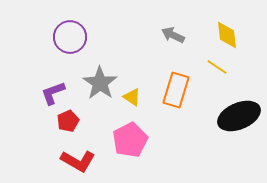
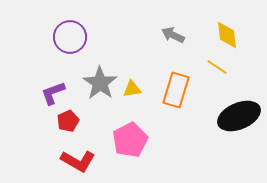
yellow triangle: moved 8 px up; rotated 42 degrees counterclockwise
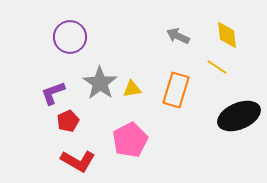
gray arrow: moved 5 px right, 1 px down
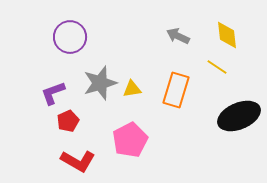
gray star: rotated 20 degrees clockwise
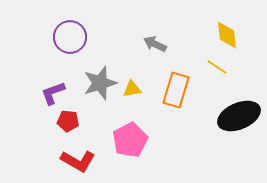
gray arrow: moved 23 px left, 8 px down
red pentagon: rotated 30 degrees clockwise
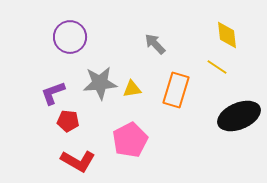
gray arrow: rotated 20 degrees clockwise
gray star: rotated 12 degrees clockwise
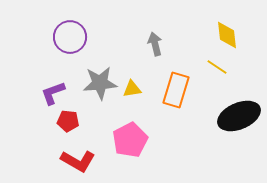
gray arrow: rotated 30 degrees clockwise
